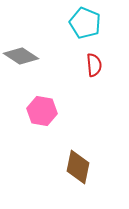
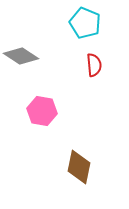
brown diamond: moved 1 px right
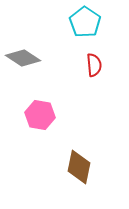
cyan pentagon: moved 1 px up; rotated 12 degrees clockwise
gray diamond: moved 2 px right, 2 px down
pink hexagon: moved 2 px left, 4 px down
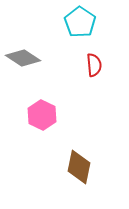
cyan pentagon: moved 5 px left
pink hexagon: moved 2 px right; rotated 16 degrees clockwise
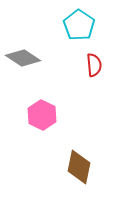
cyan pentagon: moved 1 px left, 3 px down
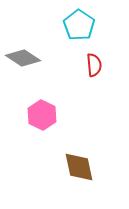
brown diamond: rotated 24 degrees counterclockwise
